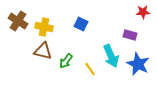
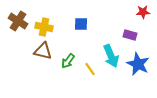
blue square: rotated 24 degrees counterclockwise
green arrow: moved 2 px right
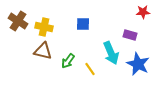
blue square: moved 2 px right
cyan arrow: moved 3 px up
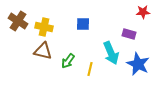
purple rectangle: moved 1 px left, 1 px up
yellow line: rotated 48 degrees clockwise
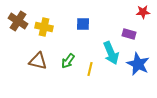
brown triangle: moved 5 px left, 10 px down
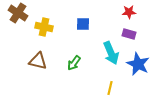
red star: moved 14 px left
brown cross: moved 8 px up
green arrow: moved 6 px right, 2 px down
yellow line: moved 20 px right, 19 px down
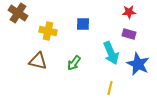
yellow cross: moved 4 px right, 4 px down
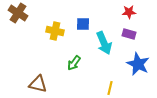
yellow cross: moved 7 px right
cyan arrow: moved 7 px left, 10 px up
brown triangle: moved 23 px down
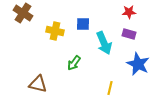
brown cross: moved 5 px right
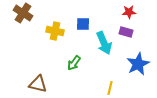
purple rectangle: moved 3 px left, 2 px up
blue star: rotated 20 degrees clockwise
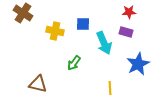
yellow line: rotated 16 degrees counterclockwise
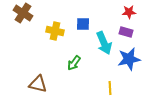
blue star: moved 9 px left, 5 px up; rotated 15 degrees clockwise
